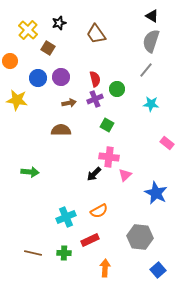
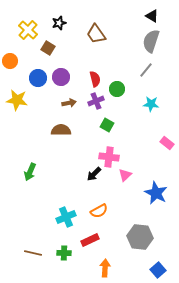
purple cross: moved 1 px right, 2 px down
green arrow: rotated 108 degrees clockwise
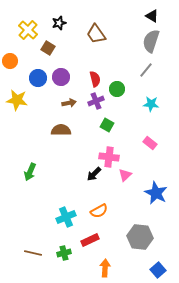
pink rectangle: moved 17 px left
green cross: rotated 16 degrees counterclockwise
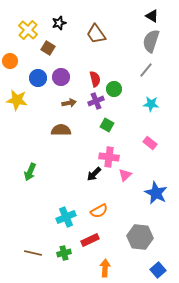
green circle: moved 3 px left
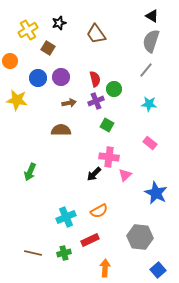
yellow cross: rotated 18 degrees clockwise
cyan star: moved 2 px left
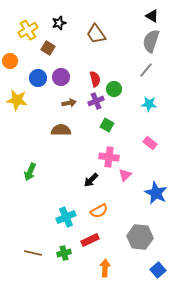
black arrow: moved 3 px left, 6 px down
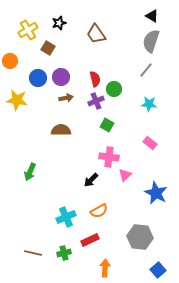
brown arrow: moved 3 px left, 5 px up
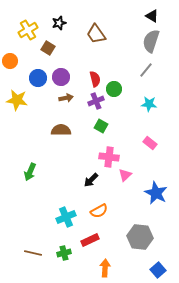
green square: moved 6 px left, 1 px down
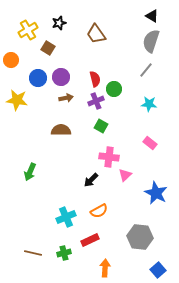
orange circle: moved 1 px right, 1 px up
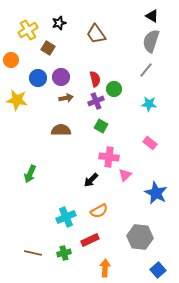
green arrow: moved 2 px down
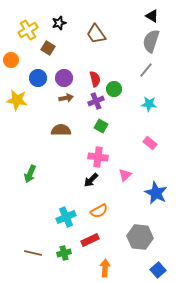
purple circle: moved 3 px right, 1 px down
pink cross: moved 11 px left
